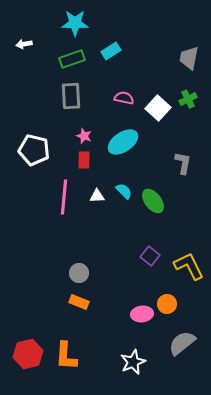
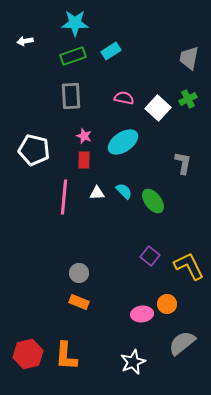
white arrow: moved 1 px right, 3 px up
green rectangle: moved 1 px right, 3 px up
white triangle: moved 3 px up
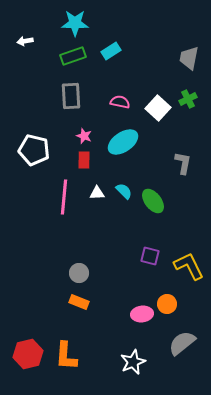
pink semicircle: moved 4 px left, 4 px down
purple square: rotated 24 degrees counterclockwise
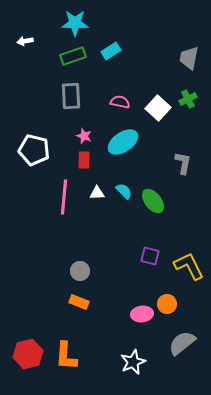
gray circle: moved 1 px right, 2 px up
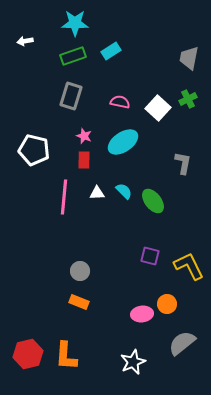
gray rectangle: rotated 20 degrees clockwise
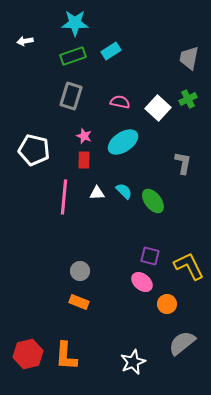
pink ellipse: moved 32 px up; rotated 45 degrees clockwise
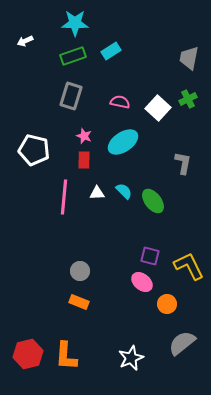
white arrow: rotated 14 degrees counterclockwise
white star: moved 2 px left, 4 px up
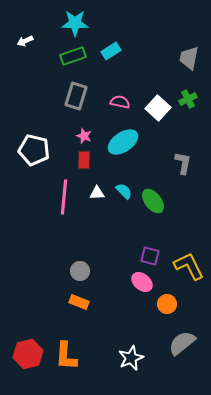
gray rectangle: moved 5 px right
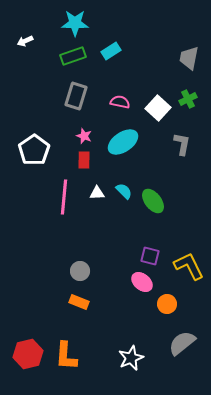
white pentagon: rotated 24 degrees clockwise
gray L-shape: moved 1 px left, 19 px up
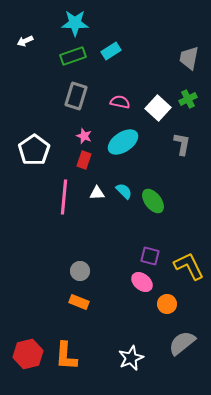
red rectangle: rotated 18 degrees clockwise
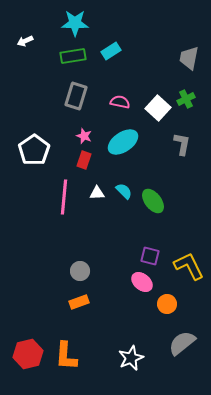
green rectangle: rotated 10 degrees clockwise
green cross: moved 2 px left
orange rectangle: rotated 42 degrees counterclockwise
